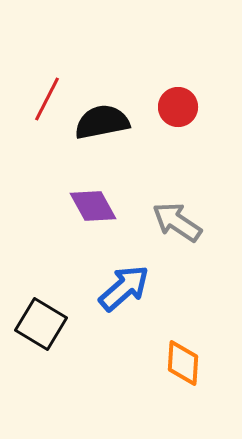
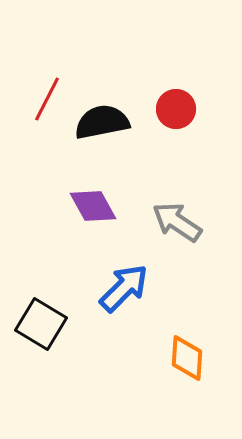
red circle: moved 2 px left, 2 px down
blue arrow: rotated 4 degrees counterclockwise
orange diamond: moved 4 px right, 5 px up
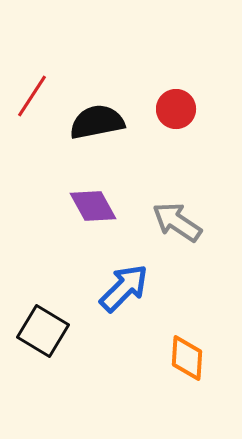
red line: moved 15 px left, 3 px up; rotated 6 degrees clockwise
black semicircle: moved 5 px left
black square: moved 2 px right, 7 px down
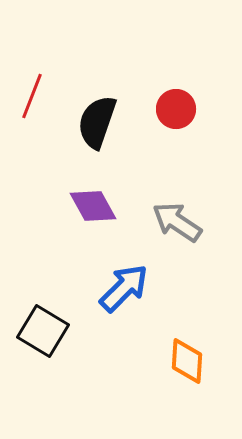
red line: rotated 12 degrees counterclockwise
black semicircle: rotated 60 degrees counterclockwise
orange diamond: moved 3 px down
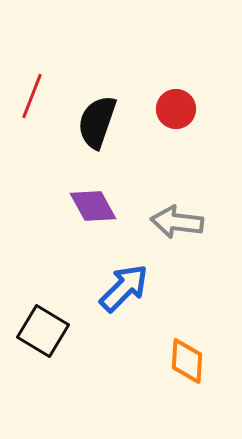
gray arrow: rotated 27 degrees counterclockwise
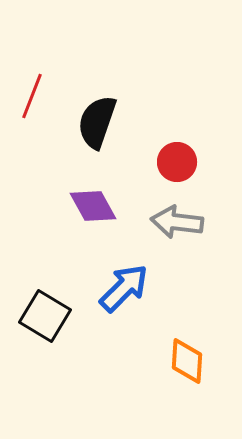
red circle: moved 1 px right, 53 px down
black square: moved 2 px right, 15 px up
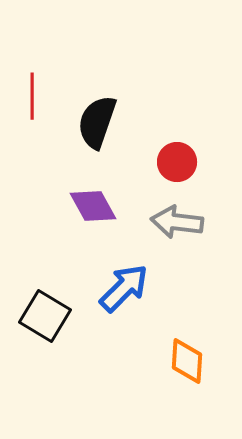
red line: rotated 21 degrees counterclockwise
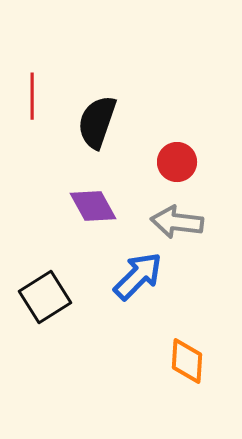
blue arrow: moved 14 px right, 12 px up
black square: moved 19 px up; rotated 27 degrees clockwise
